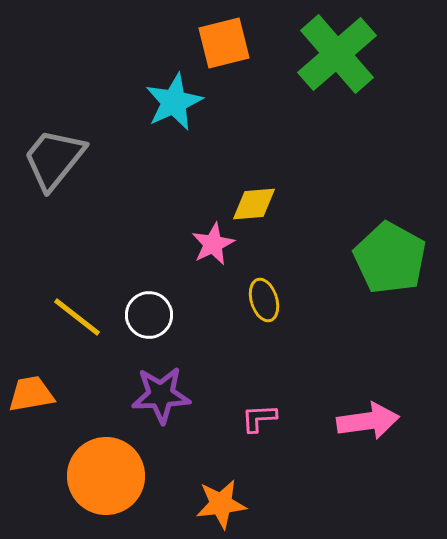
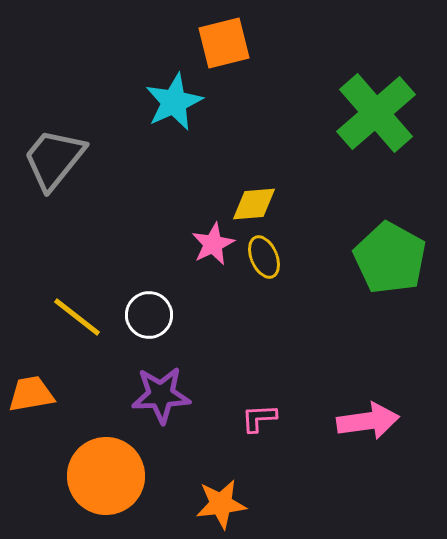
green cross: moved 39 px right, 59 px down
yellow ellipse: moved 43 px up; rotated 6 degrees counterclockwise
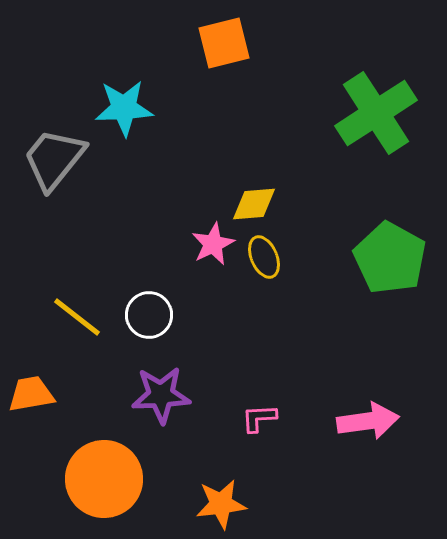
cyan star: moved 50 px left, 6 px down; rotated 22 degrees clockwise
green cross: rotated 8 degrees clockwise
orange circle: moved 2 px left, 3 px down
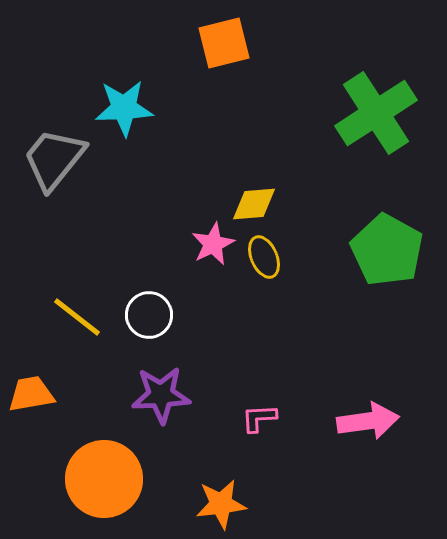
green pentagon: moved 3 px left, 8 px up
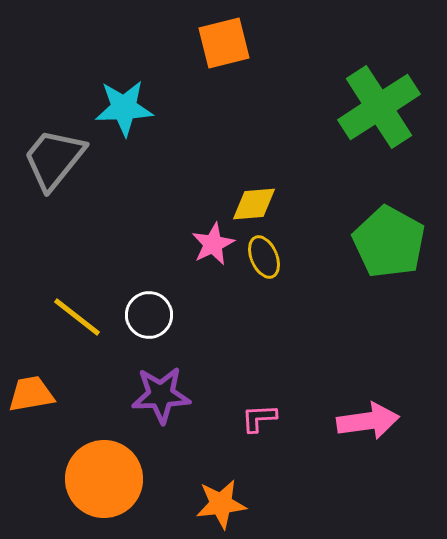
green cross: moved 3 px right, 6 px up
green pentagon: moved 2 px right, 8 px up
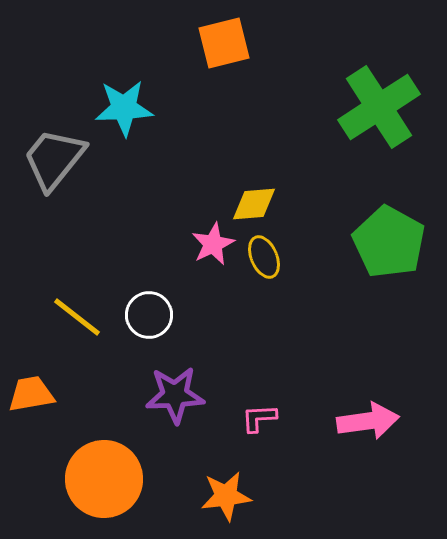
purple star: moved 14 px right
orange star: moved 5 px right, 8 px up
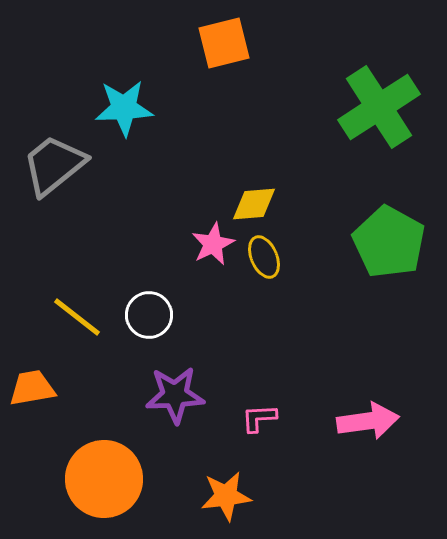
gray trapezoid: moved 6 px down; rotated 12 degrees clockwise
orange trapezoid: moved 1 px right, 6 px up
